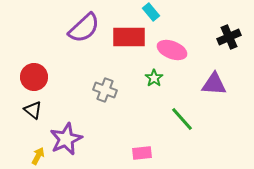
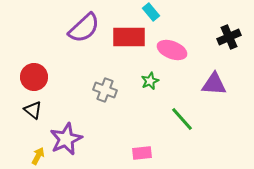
green star: moved 4 px left, 3 px down; rotated 12 degrees clockwise
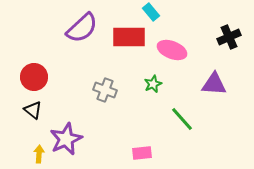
purple semicircle: moved 2 px left
green star: moved 3 px right, 3 px down
yellow arrow: moved 1 px right, 2 px up; rotated 24 degrees counterclockwise
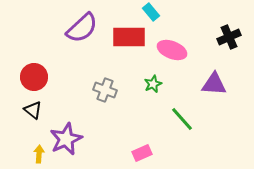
pink rectangle: rotated 18 degrees counterclockwise
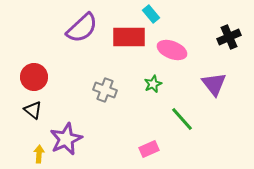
cyan rectangle: moved 2 px down
purple triangle: rotated 48 degrees clockwise
pink rectangle: moved 7 px right, 4 px up
